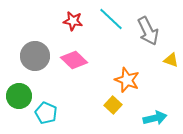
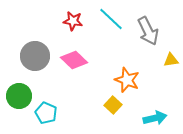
yellow triangle: rotated 28 degrees counterclockwise
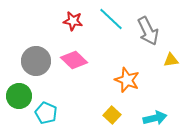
gray circle: moved 1 px right, 5 px down
yellow square: moved 1 px left, 10 px down
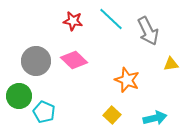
yellow triangle: moved 4 px down
cyan pentagon: moved 2 px left, 1 px up
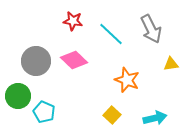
cyan line: moved 15 px down
gray arrow: moved 3 px right, 2 px up
green circle: moved 1 px left
